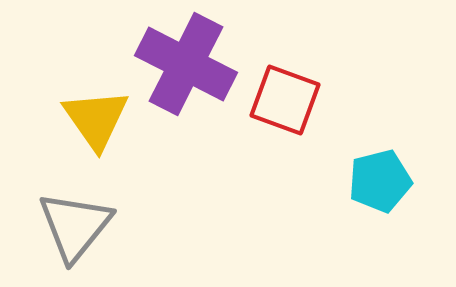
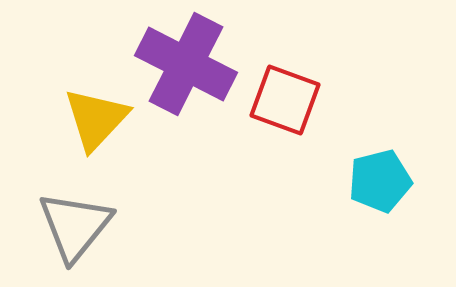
yellow triangle: rotated 18 degrees clockwise
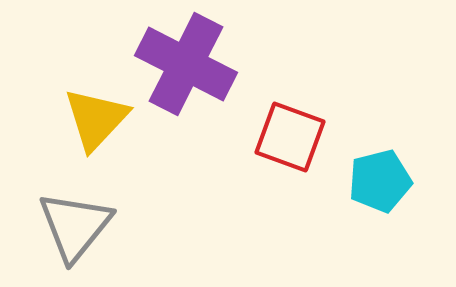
red square: moved 5 px right, 37 px down
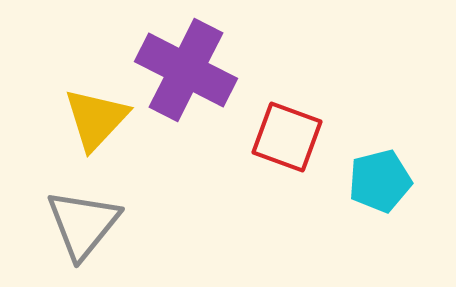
purple cross: moved 6 px down
red square: moved 3 px left
gray triangle: moved 8 px right, 2 px up
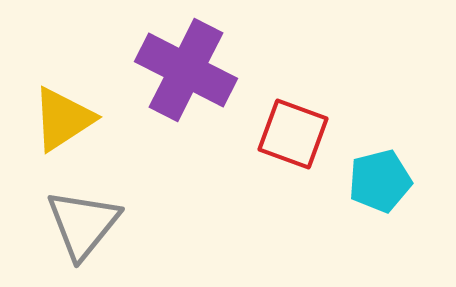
yellow triangle: moved 33 px left; rotated 14 degrees clockwise
red square: moved 6 px right, 3 px up
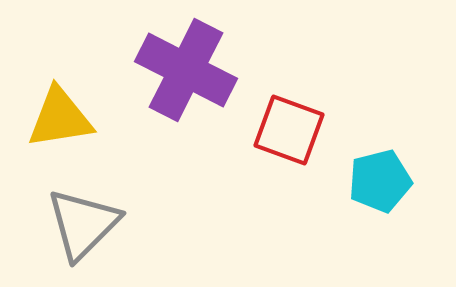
yellow triangle: moved 3 px left, 1 px up; rotated 24 degrees clockwise
red square: moved 4 px left, 4 px up
gray triangle: rotated 6 degrees clockwise
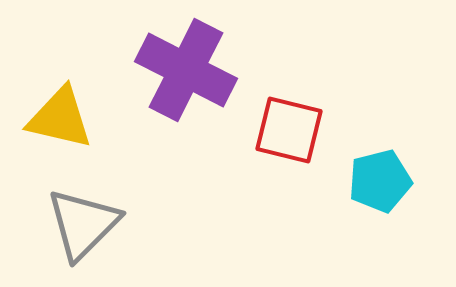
yellow triangle: rotated 22 degrees clockwise
red square: rotated 6 degrees counterclockwise
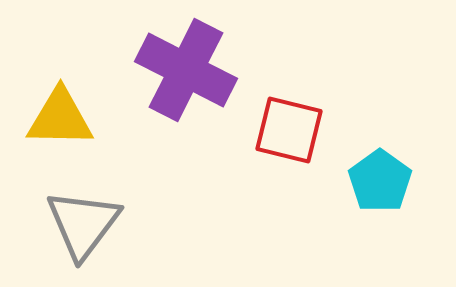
yellow triangle: rotated 12 degrees counterclockwise
cyan pentagon: rotated 22 degrees counterclockwise
gray triangle: rotated 8 degrees counterclockwise
